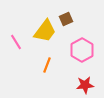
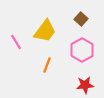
brown square: moved 15 px right; rotated 24 degrees counterclockwise
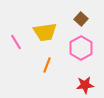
yellow trapezoid: moved 1 px down; rotated 45 degrees clockwise
pink hexagon: moved 1 px left, 2 px up
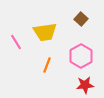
pink hexagon: moved 8 px down
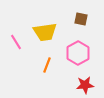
brown square: rotated 32 degrees counterclockwise
pink hexagon: moved 3 px left, 3 px up
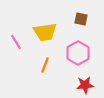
orange line: moved 2 px left
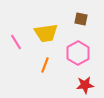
yellow trapezoid: moved 1 px right, 1 px down
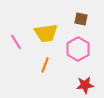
pink hexagon: moved 4 px up
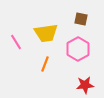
orange line: moved 1 px up
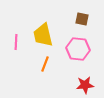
brown square: moved 1 px right
yellow trapezoid: moved 3 px left, 2 px down; rotated 85 degrees clockwise
pink line: rotated 35 degrees clockwise
pink hexagon: rotated 25 degrees counterclockwise
